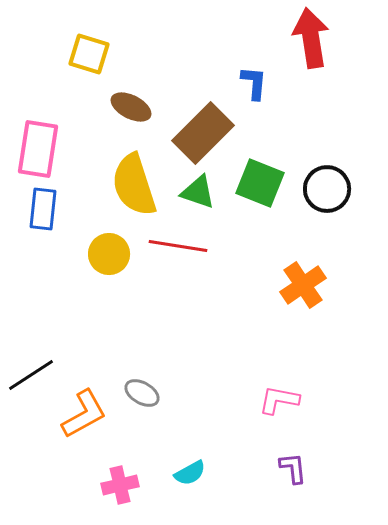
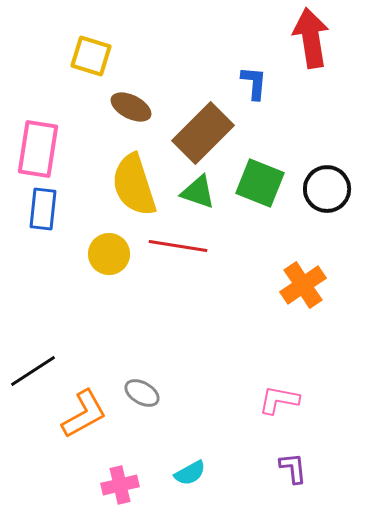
yellow square: moved 2 px right, 2 px down
black line: moved 2 px right, 4 px up
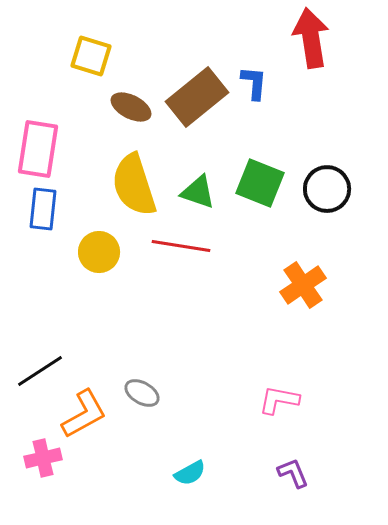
brown rectangle: moved 6 px left, 36 px up; rotated 6 degrees clockwise
red line: moved 3 px right
yellow circle: moved 10 px left, 2 px up
black line: moved 7 px right
purple L-shape: moved 5 px down; rotated 16 degrees counterclockwise
pink cross: moved 77 px left, 27 px up
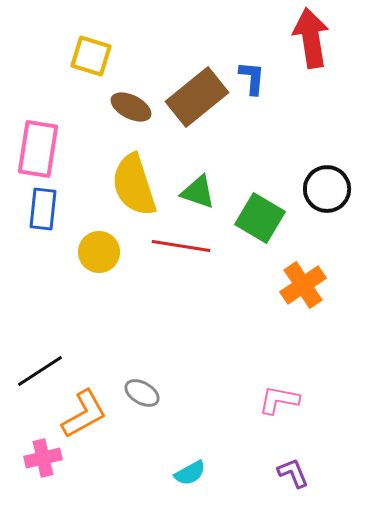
blue L-shape: moved 2 px left, 5 px up
green square: moved 35 px down; rotated 9 degrees clockwise
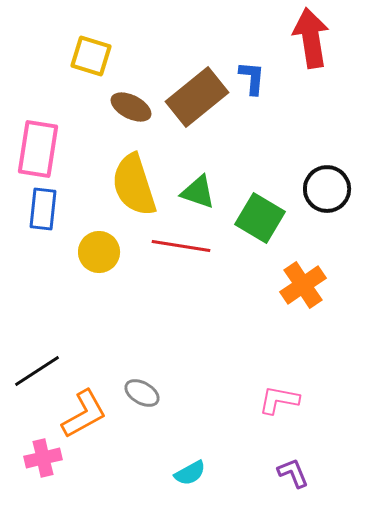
black line: moved 3 px left
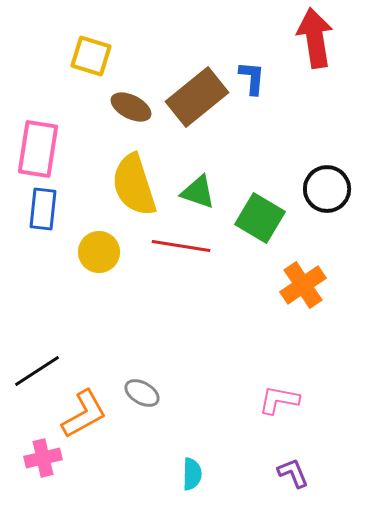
red arrow: moved 4 px right
cyan semicircle: moved 2 px right, 1 px down; rotated 60 degrees counterclockwise
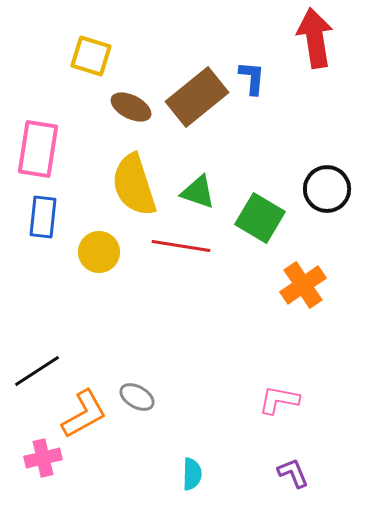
blue rectangle: moved 8 px down
gray ellipse: moved 5 px left, 4 px down
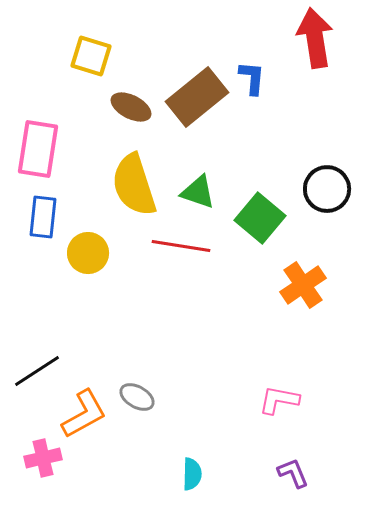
green square: rotated 9 degrees clockwise
yellow circle: moved 11 px left, 1 px down
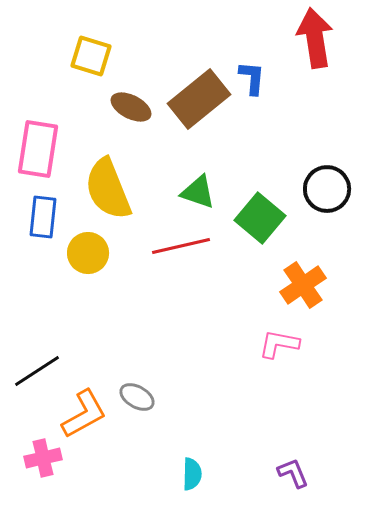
brown rectangle: moved 2 px right, 2 px down
yellow semicircle: moved 26 px left, 4 px down; rotated 4 degrees counterclockwise
red line: rotated 22 degrees counterclockwise
pink L-shape: moved 56 px up
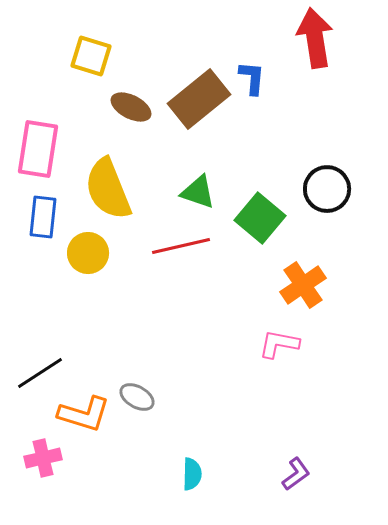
black line: moved 3 px right, 2 px down
orange L-shape: rotated 46 degrees clockwise
purple L-shape: moved 3 px right, 1 px down; rotated 76 degrees clockwise
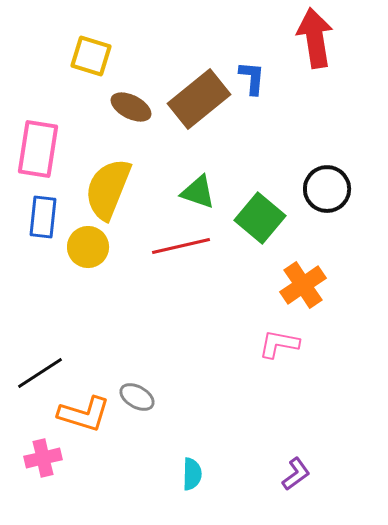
yellow semicircle: rotated 44 degrees clockwise
yellow circle: moved 6 px up
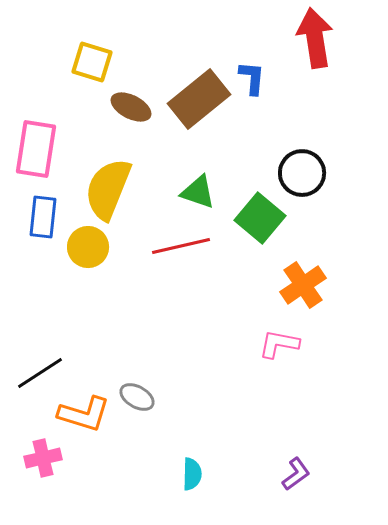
yellow square: moved 1 px right, 6 px down
pink rectangle: moved 2 px left
black circle: moved 25 px left, 16 px up
